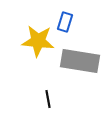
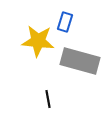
gray rectangle: rotated 6 degrees clockwise
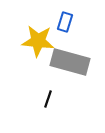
gray rectangle: moved 10 px left, 1 px down
black line: rotated 30 degrees clockwise
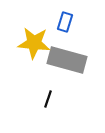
yellow star: moved 4 px left, 2 px down
gray rectangle: moved 3 px left, 2 px up
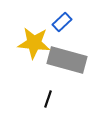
blue rectangle: moved 3 px left; rotated 30 degrees clockwise
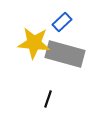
gray rectangle: moved 2 px left, 6 px up
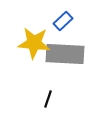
blue rectangle: moved 1 px right, 1 px up
gray rectangle: rotated 12 degrees counterclockwise
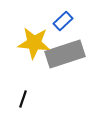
gray rectangle: rotated 21 degrees counterclockwise
black line: moved 25 px left
